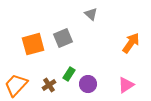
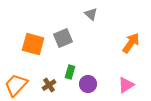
orange square: rotated 30 degrees clockwise
green rectangle: moved 1 px right, 2 px up; rotated 16 degrees counterclockwise
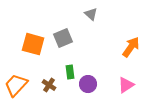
orange arrow: moved 4 px down
green rectangle: rotated 24 degrees counterclockwise
brown cross: rotated 24 degrees counterclockwise
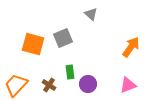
pink triangle: moved 2 px right; rotated 12 degrees clockwise
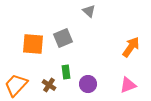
gray triangle: moved 2 px left, 3 px up
orange square: rotated 10 degrees counterclockwise
green rectangle: moved 4 px left
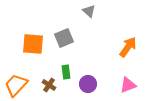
gray square: moved 1 px right
orange arrow: moved 3 px left
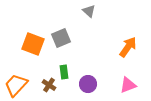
gray square: moved 3 px left
orange square: rotated 15 degrees clockwise
green rectangle: moved 2 px left
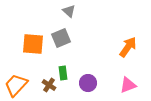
gray triangle: moved 20 px left
orange square: rotated 15 degrees counterclockwise
green rectangle: moved 1 px left, 1 px down
purple circle: moved 1 px up
